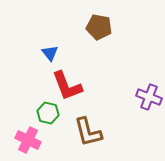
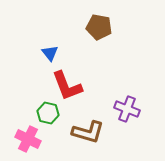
purple cross: moved 22 px left, 12 px down
brown L-shape: rotated 60 degrees counterclockwise
pink cross: moved 1 px up
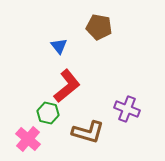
blue triangle: moved 9 px right, 7 px up
red L-shape: rotated 108 degrees counterclockwise
pink cross: rotated 15 degrees clockwise
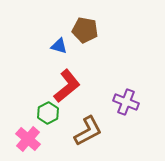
brown pentagon: moved 14 px left, 3 px down
blue triangle: rotated 36 degrees counterclockwise
purple cross: moved 1 px left, 7 px up
green hexagon: rotated 20 degrees clockwise
brown L-shape: moved 1 px up; rotated 44 degrees counterclockwise
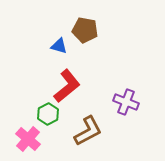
green hexagon: moved 1 px down
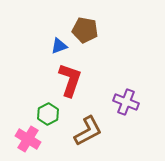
blue triangle: rotated 36 degrees counterclockwise
red L-shape: moved 3 px right, 6 px up; rotated 32 degrees counterclockwise
pink cross: rotated 10 degrees counterclockwise
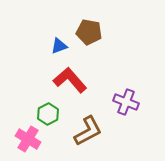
brown pentagon: moved 4 px right, 2 px down
red L-shape: rotated 60 degrees counterclockwise
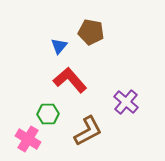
brown pentagon: moved 2 px right
blue triangle: rotated 30 degrees counterclockwise
purple cross: rotated 20 degrees clockwise
green hexagon: rotated 25 degrees clockwise
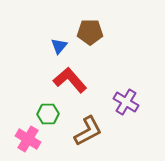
brown pentagon: moved 1 px left; rotated 10 degrees counterclockwise
purple cross: rotated 10 degrees counterclockwise
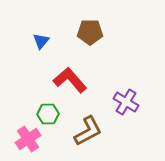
blue triangle: moved 18 px left, 5 px up
pink cross: rotated 25 degrees clockwise
